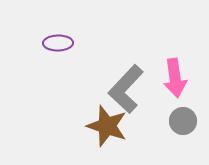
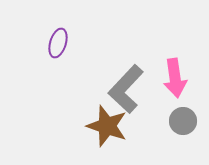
purple ellipse: rotated 72 degrees counterclockwise
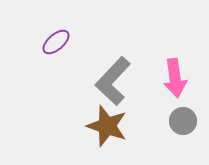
purple ellipse: moved 2 px left, 1 px up; rotated 32 degrees clockwise
gray L-shape: moved 13 px left, 8 px up
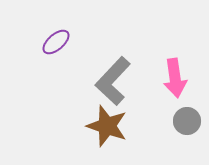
gray circle: moved 4 px right
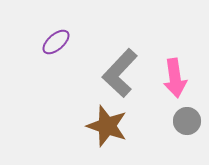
gray L-shape: moved 7 px right, 8 px up
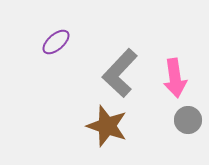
gray circle: moved 1 px right, 1 px up
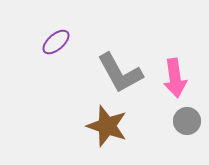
gray L-shape: rotated 72 degrees counterclockwise
gray circle: moved 1 px left, 1 px down
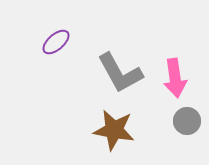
brown star: moved 7 px right, 4 px down; rotated 9 degrees counterclockwise
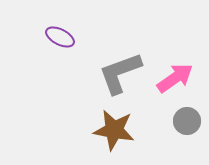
purple ellipse: moved 4 px right, 5 px up; rotated 68 degrees clockwise
gray L-shape: rotated 99 degrees clockwise
pink arrow: rotated 117 degrees counterclockwise
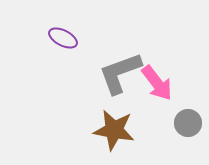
purple ellipse: moved 3 px right, 1 px down
pink arrow: moved 18 px left, 5 px down; rotated 87 degrees clockwise
gray circle: moved 1 px right, 2 px down
